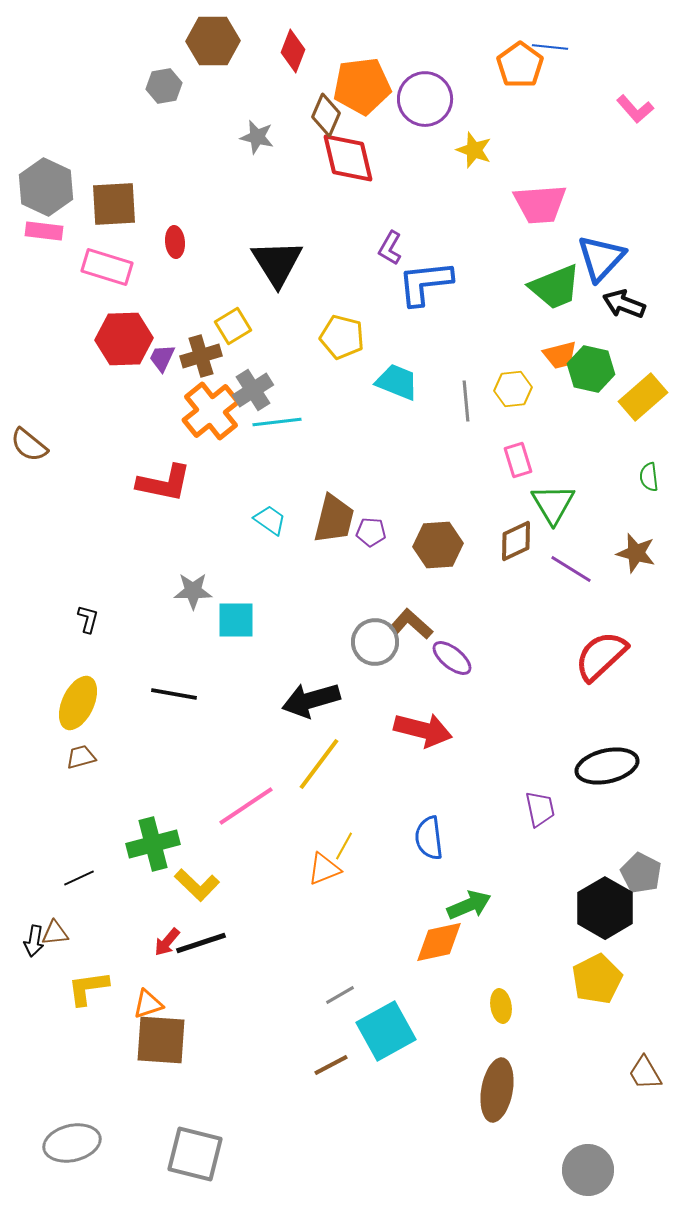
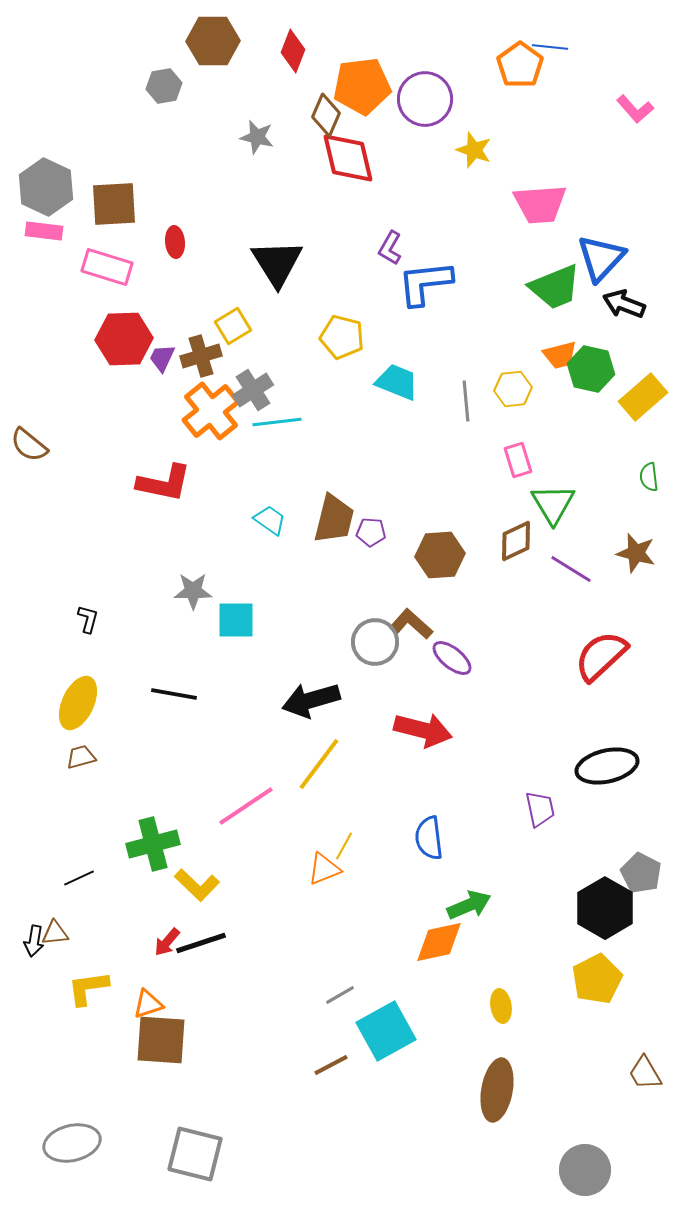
brown hexagon at (438, 545): moved 2 px right, 10 px down
gray circle at (588, 1170): moved 3 px left
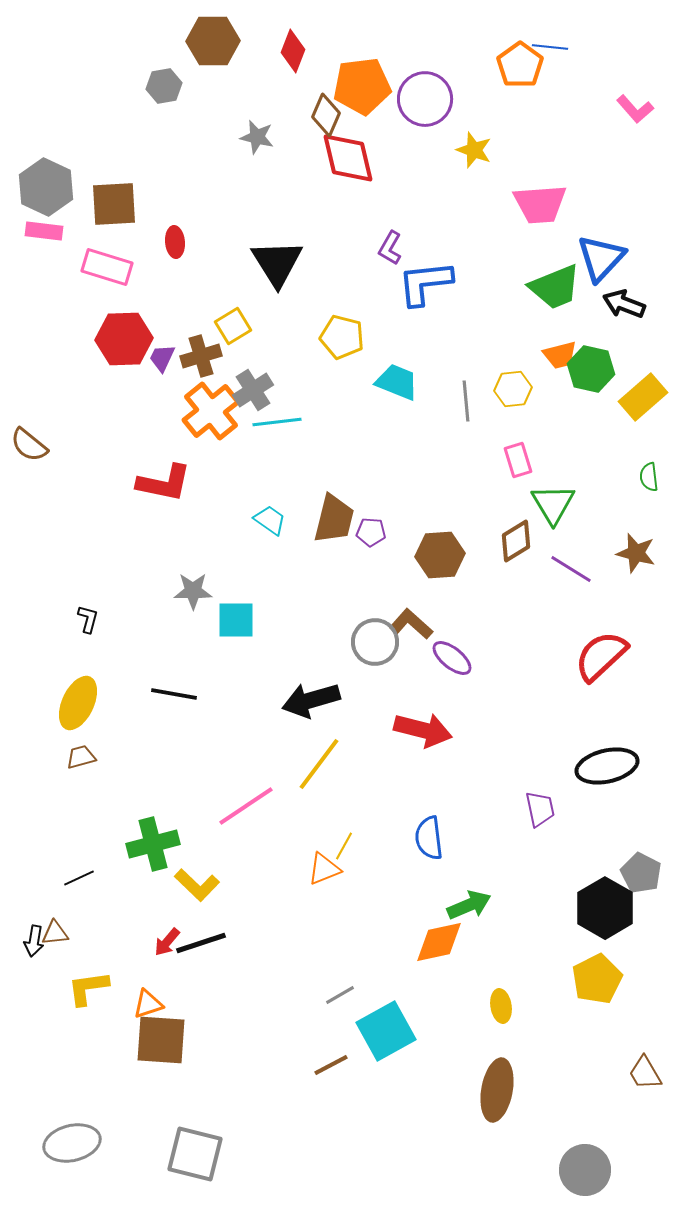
brown diamond at (516, 541): rotated 6 degrees counterclockwise
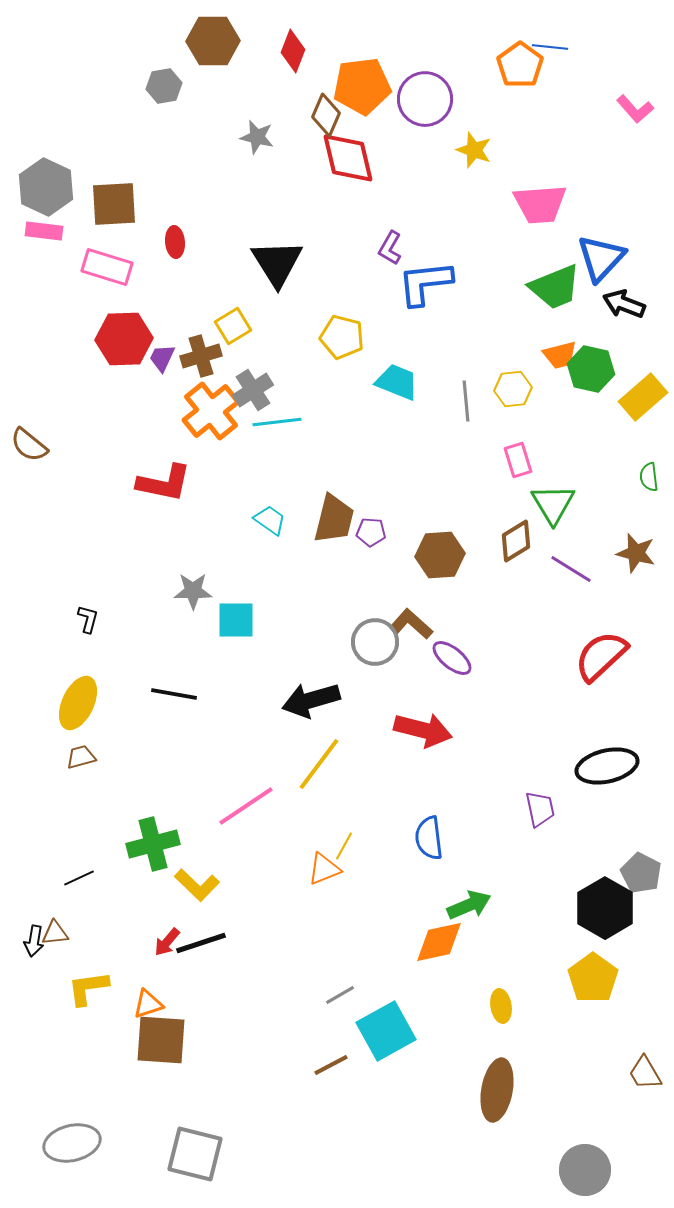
yellow pentagon at (597, 979): moved 4 px left, 1 px up; rotated 9 degrees counterclockwise
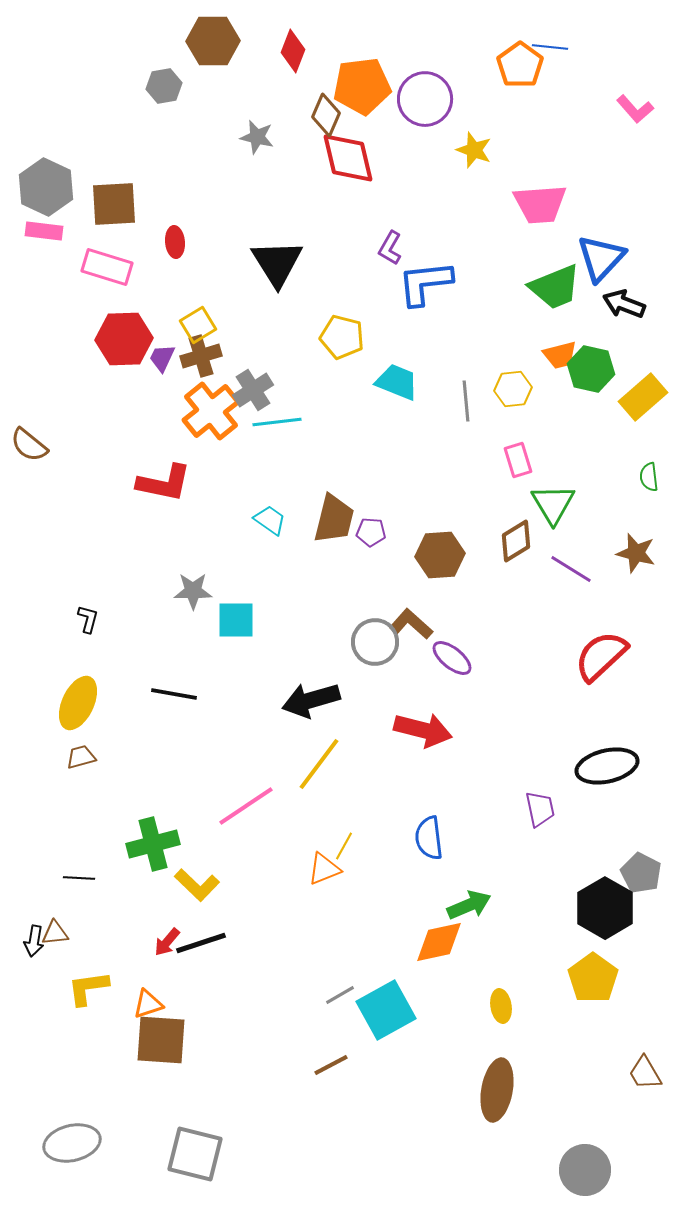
yellow square at (233, 326): moved 35 px left, 1 px up
black line at (79, 878): rotated 28 degrees clockwise
cyan square at (386, 1031): moved 21 px up
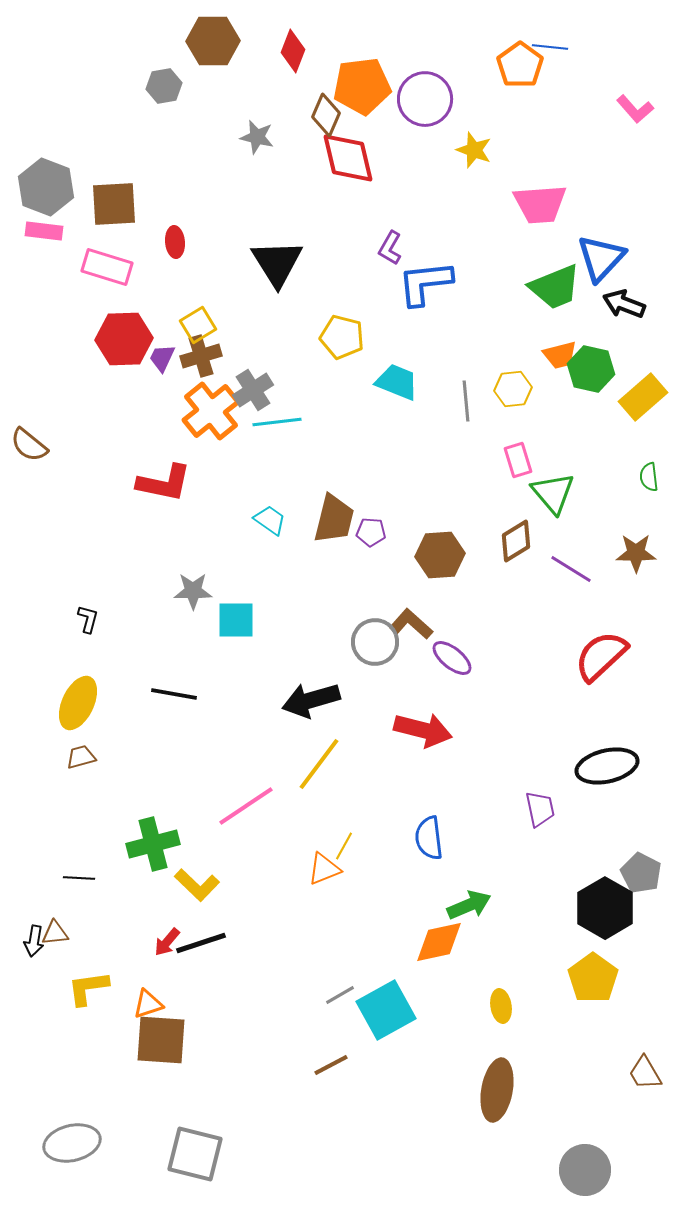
gray hexagon at (46, 187): rotated 4 degrees counterclockwise
green triangle at (553, 504): moved 11 px up; rotated 9 degrees counterclockwise
brown star at (636, 553): rotated 15 degrees counterclockwise
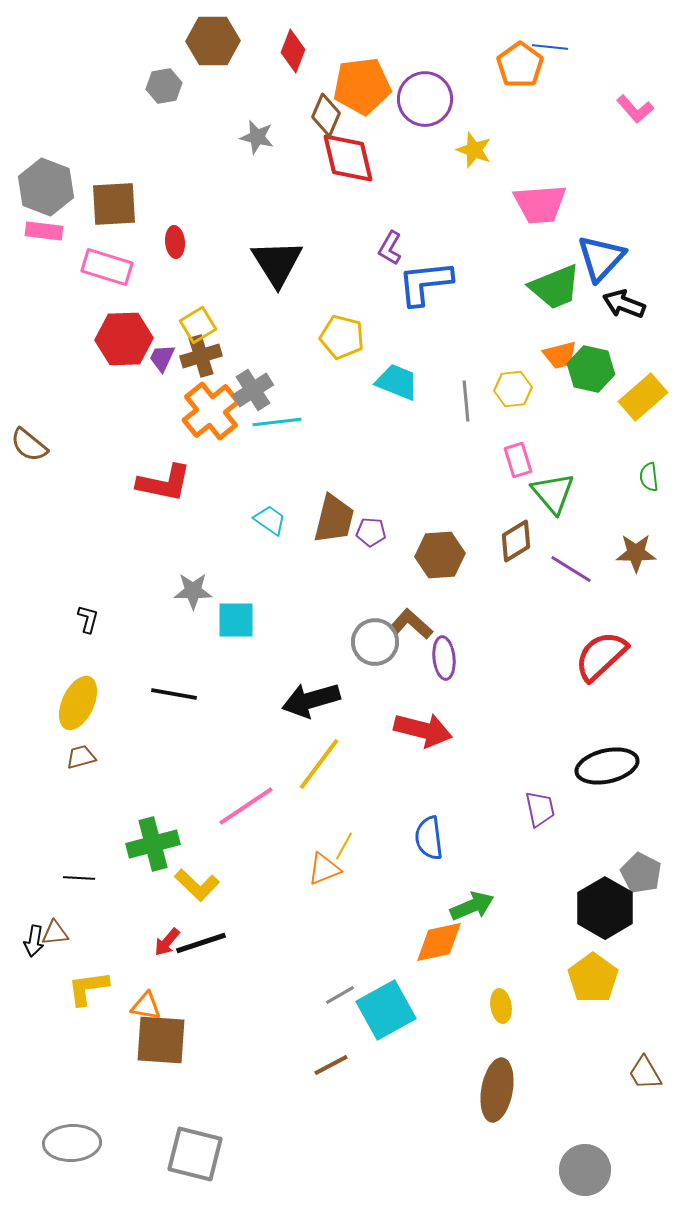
purple ellipse at (452, 658): moved 8 px left; rotated 45 degrees clockwise
green arrow at (469, 905): moved 3 px right, 1 px down
orange triangle at (148, 1004): moved 2 px left, 2 px down; rotated 28 degrees clockwise
gray ellipse at (72, 1143): rotated 10 degrees clockwise
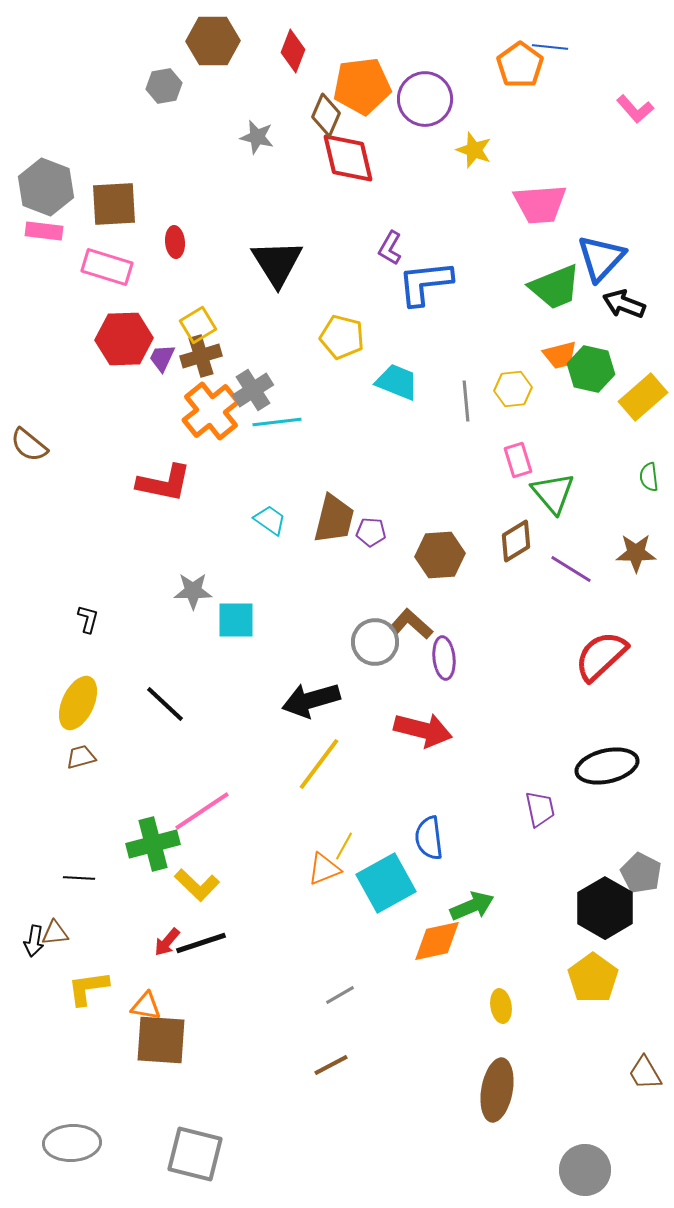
black line at (174, 694): moved 9 px left, 10 px down; rotated 33 degrees clockwise
pink line at (246, 806): moved 44 px left, 5 px down
orange diamond at (439, 942): moved 2 px left, 1 px up
cyan square at (386, 1010): moved 127 px up
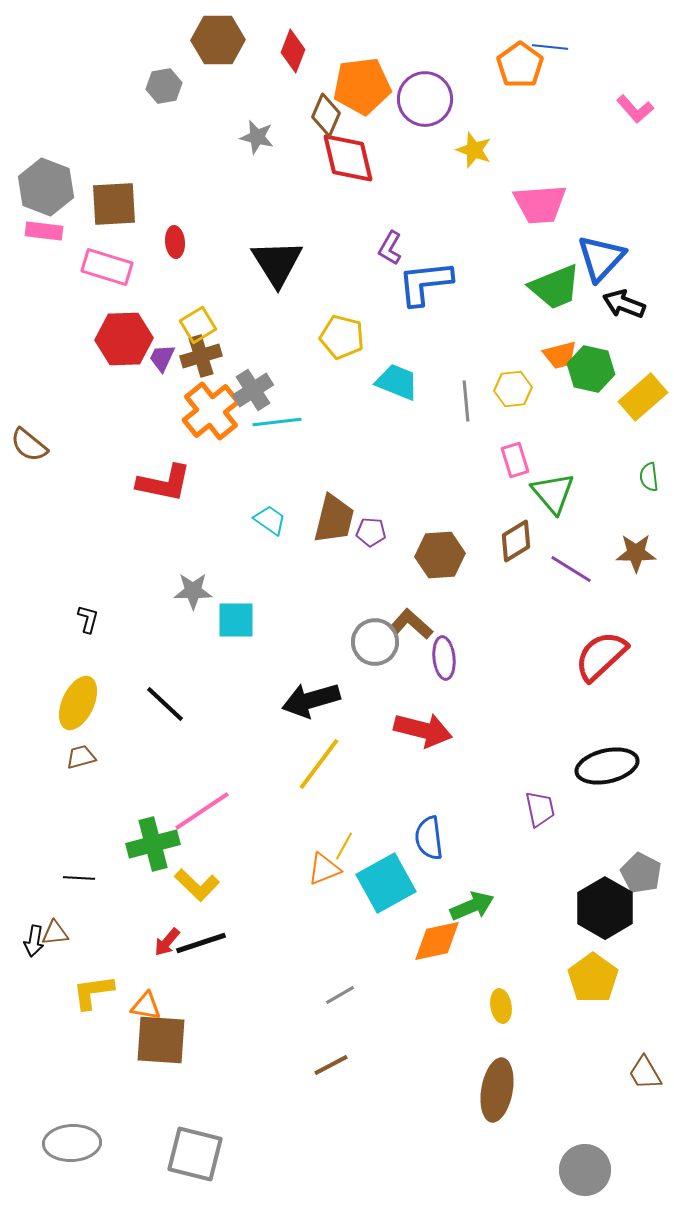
brown hexagon at (213, 41): moved 5 px right, 1 px up
pink rectangle at (518, 460): moved 3 px left
yellow L-shape at (88, 988): moved 5 px right, 4 px down
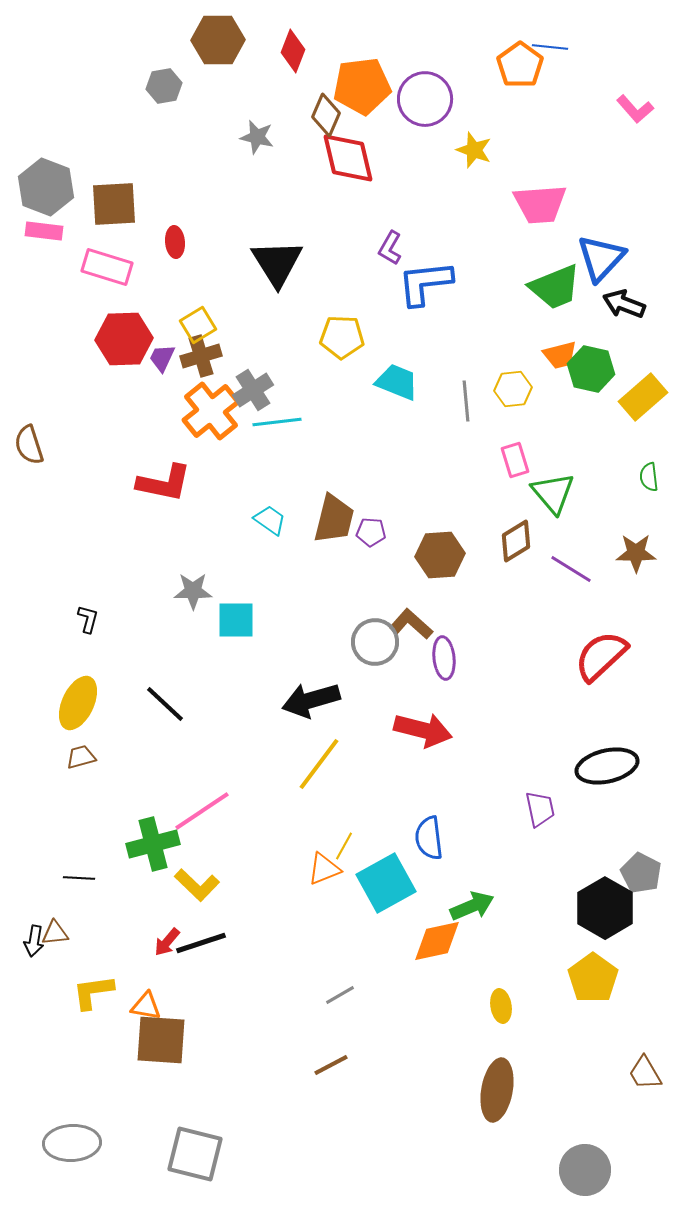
yellow pentagon at (342, 337): rotated 12 degrees counterclockwise
brown semicircle at (29, 445): rotated 33 degrees clockwise
